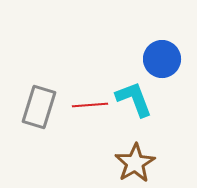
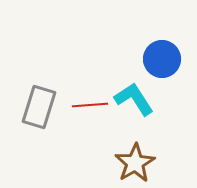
cyan L-shape: rotated 12 degrees counterclockwise
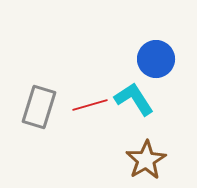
blue circle: moved 6 px left
red line: rotated 12 degrees counterclockwise
brown star: moved 11 px right, 3 px up
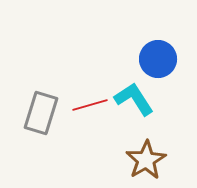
blue circle: moved 2 px right
gray rectangle: moved 2 px right, 6 px down
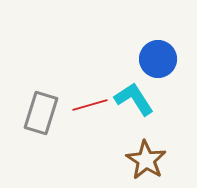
brown star: rotated 9 degrees counterclockwise
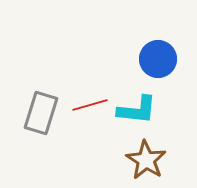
cyan L-shape: moved 3 px right, 11 px down; rotated 129 degrees clockwise
